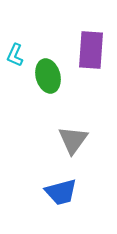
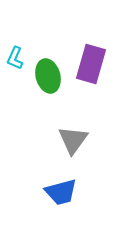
purple rectangle: moved 14 px down; rotated 12 degrees clockwise
cyan L-shape: moved 3 px down
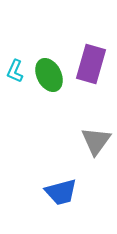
cyan L-shape: moved 13 px down
green ellipse: moved 1 px right, 1 px up; rotated 12 degrees counterclockwise
gray triangle: moved 23 px right, 1 px down
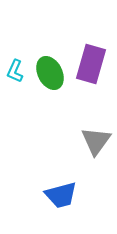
green ellipse: moved 1 px right, 2 px up
blue trapezoid: moved 3 px down
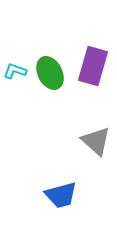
purple rectangle: moved 2 px right, 2 px down
cyan L-shape: rotated 85 degrees clockwise
gray triangle: rotated 24 degrees counterclockwise
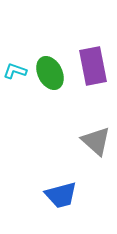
purple rectangle: rotated 27 degrees counterclockwise
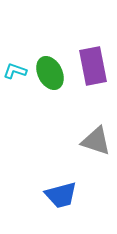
gray triangle: rotated 24 degrees counterclockwise
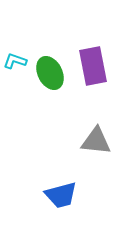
cyan L-shape: moved 10 px up
gray triangle: rotated 12 degrees counterclockwise
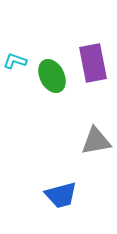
purple rectangle: moved 3 px up
green ellipse: moved 2 px right, 3 px down
gray triangle: rotated 16 degrees counterclockwise
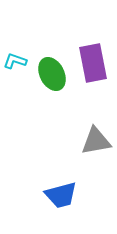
green ellipse: moved 2 px up
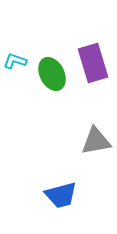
purple rectangle: rotated 6 degrees counterclockwise
